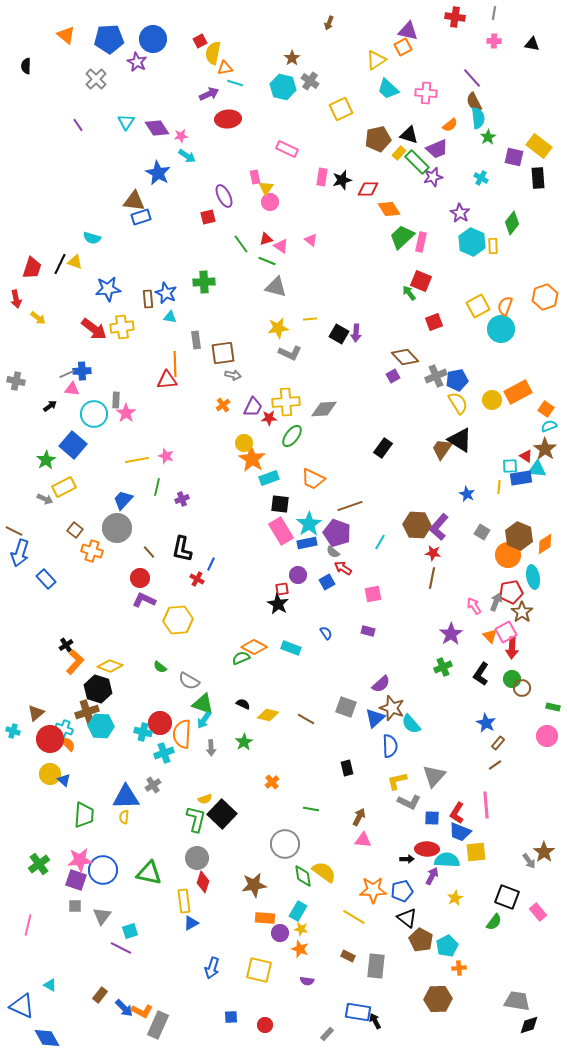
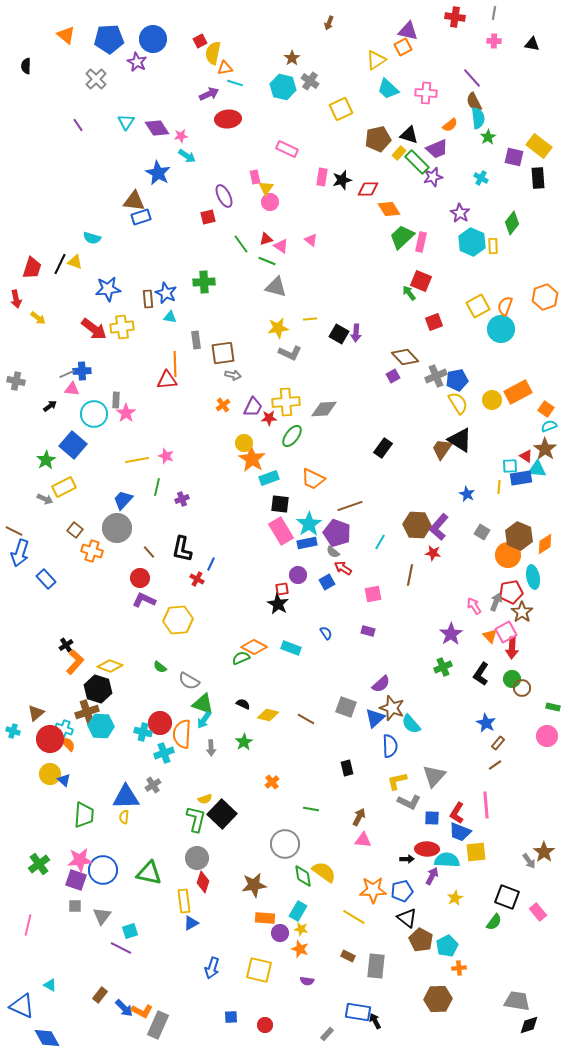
brown line at (432, 578): moved 22 px left, 3 px up
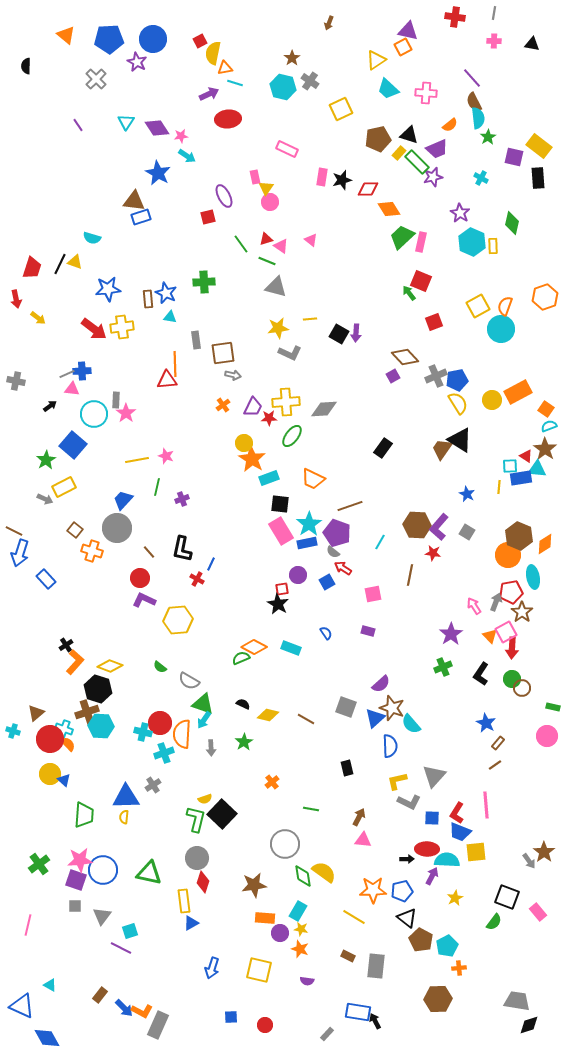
green diamond at (512, 223): rotated 25 degrees counterclockwise
gray square at (482, 532): moved 15 px left
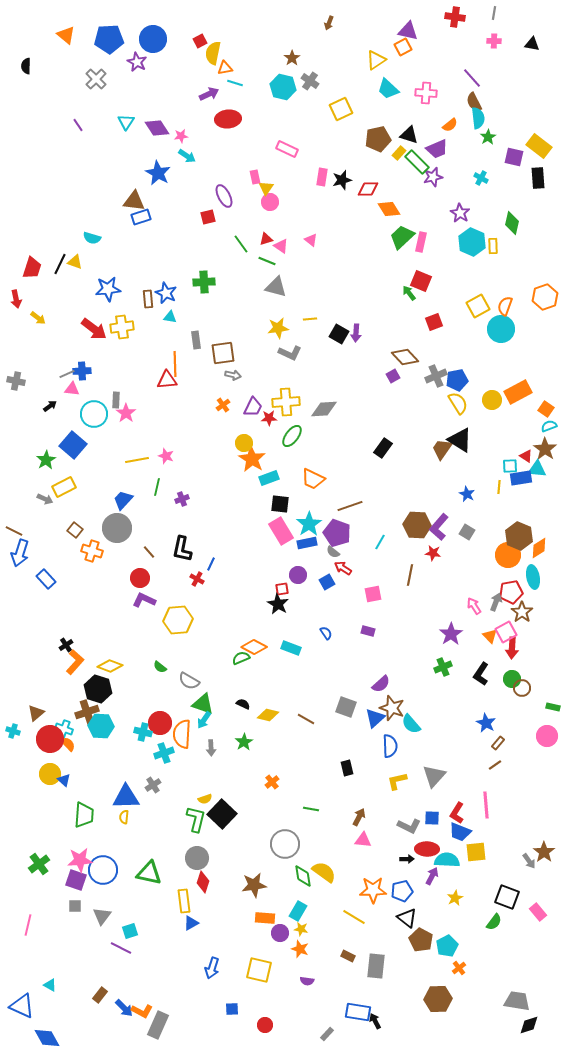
orange diamond at (545, 544): moved 6 px left, 4 px down
gray L-shape at (409, 802): moved 24 px down
orange cross at (459, 968): rotated 32 degrees counterclockwise
blue square at (231, 1017): moved 1 px right, 8 px up
